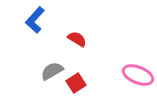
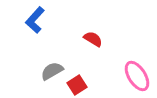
red semicircle: moved 16 px right
pink ellipse: moved 1 px left, 1 px down; rotated 36 degrees clockwise
red square: moved 1 px right, 2 px down
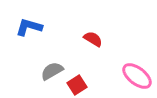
blue L-shape: moved 6 px left, 7 px down; rotated 64 degrees clockwise
pink ellipse: rotated 20 degrees counterclockwise
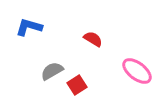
pink ellipse: moved 5 px up
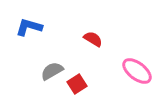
red square: moved 1 px up
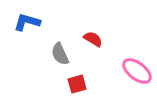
blue L-shape: moved 2 px left, 5 px up
gray semicircle: moved 8 px right, 17 px up; rotated 85 degrees counterclockwise
red square: rotated 18 degrees clockwise
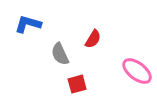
blue L-shape: moved 1 px right, 2 px down
red semicircle: rotated 90 degrees clockwise
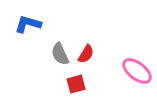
red semicircle: moved 7 px left, 15 px down
red square: moved 1 px left
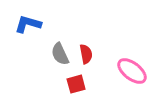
red semicircle: rotated 42 degrees counterclockwise
pink ellipse: moved 5 px left
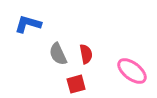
gray semicircle: moved 2 px left
